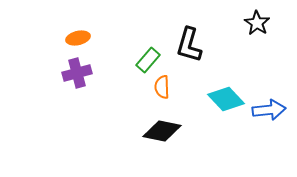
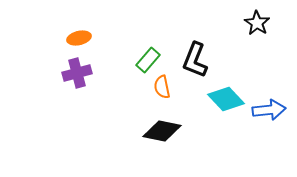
orange ellipse: moved 1 px right
black L-shape: moved 6 px right, 15 px down; rotated 6 degrees clockwise
orange semicircle: rotated 10 degrees counterclockwise
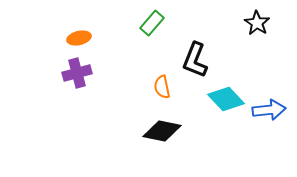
green rectangle: moved 4 px right, 37 px up
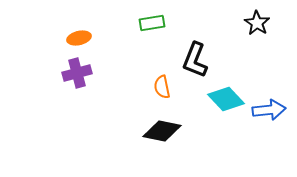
green rectangle: rotated 40 degrees clockwise
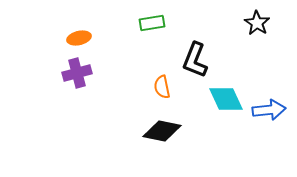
cyan diamond: rotated 18 degrees clockwise
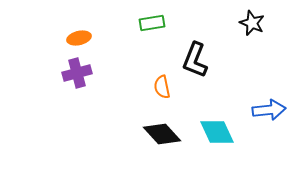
black star: moved 5 px left; rotated 10 degrees counterclockwise
cyan diamond: moved 9 px left, 33 px down
black diamond: moved 3 px down; rotated 36 degrees clockwise
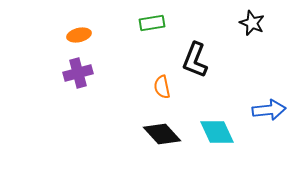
orange ellipse: moved 3 px up
purple cross: moved 1 px right
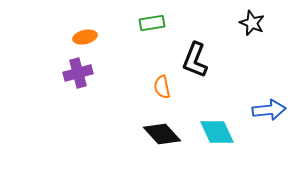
orange ellipse: moved 6 px right, 2 px down
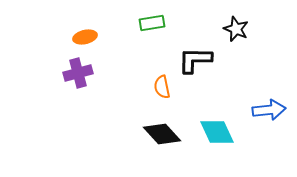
black star: moved 16 px left, 6 px down
black L-shape: rotated 69 degrees clockwise
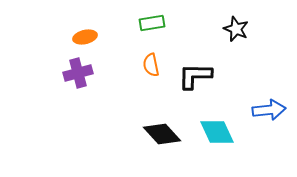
black L-shape: moved 16 px down
orange semicircle: moved 11 px left, 22 px up
